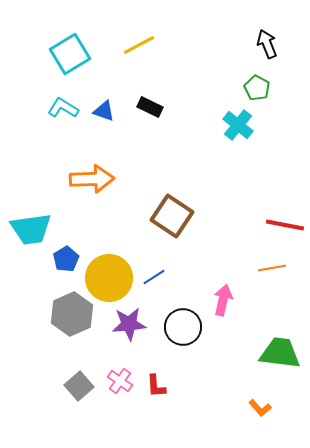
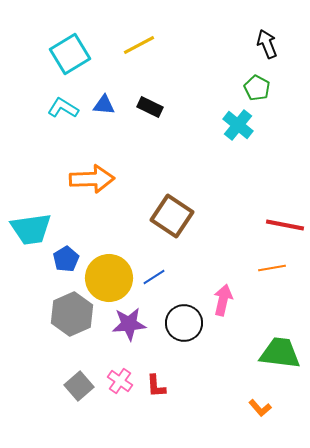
blue triangle: moved 6 px up; rotated 15 degrees counterclockwise
black circle: moved 1 px right, 4 px up
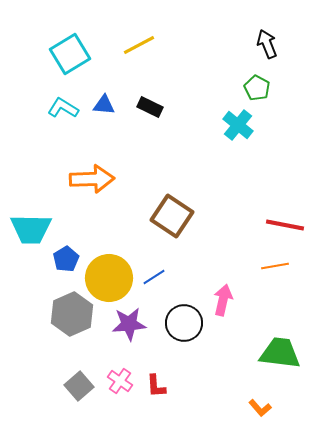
cyan trapezoid: rotated 9 degrees clockwise
orange line: moved 3 px right, 2 px up
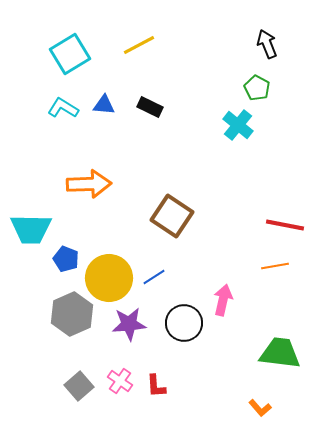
orange arrow: moved 3 px left, 5 px down
blue pentagon: rotated 20 degrees counterclockwise
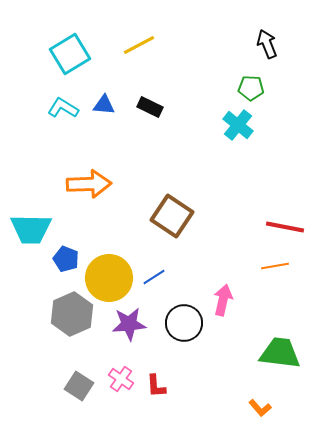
green pentagon: moved 6 px left; rotated 25 degrees counterclockwise
red line: moved 2 px down
pink cross: moved 1 px right, 2 px up
gray square: rotated 16 degrees counterclockwise
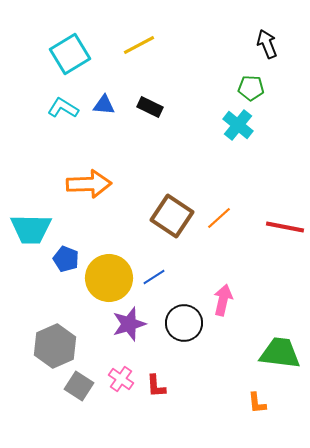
orange line: moved 56 px left, 48 px up; rotated 32 degrees counterclockwise
gray hexagon: moved 17 px left, 32 px down
purple star: rotated 12 degrees counterclockwise
orange L-shape: moved 3 px left, 5 px up; rotated 35 degrees clockwise
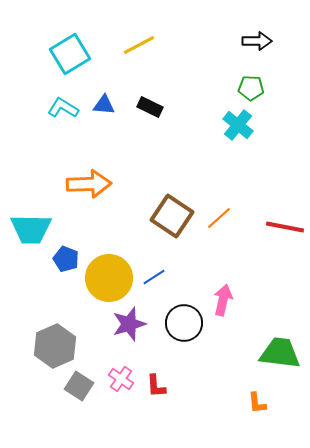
black arrow: moved 10 px left, 3 px up; rotated 112 degrees clockwise
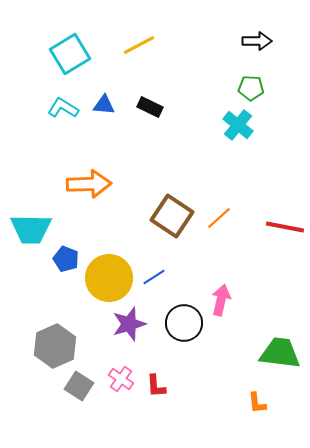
pink arrow: moved 2 px left
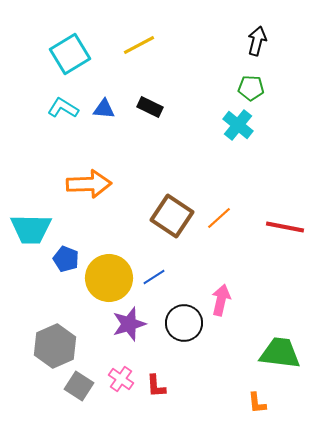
black arrow: rotated 76 degrees counterclockwise
blue triangle: moved 4 px down
